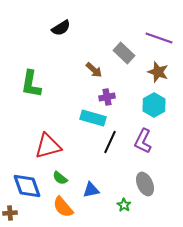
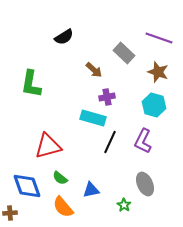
black semicircle: moved 3 px right, 9 px down
cyan hexagon: rotated 15 degrees counterclockwise
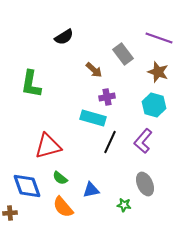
gray rectangle: moved 1 px left, 1 px down; rotated 10 degrees clockwise
purple L-shape: rotated 15 degrees clockwise
green star: rotated 24 degrees counterclockwise
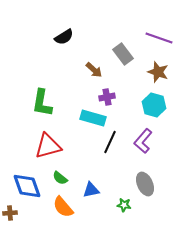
green L-shape: moved 11 px right, 19 px down
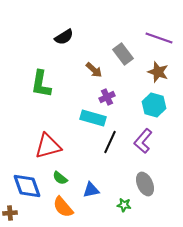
purple cross: rotated 14 degrees counterclockwise
green L-shape: moved 1 px left, 19 px up
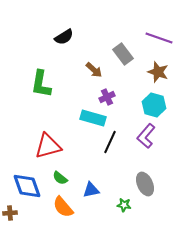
purple L-shape: moved 3 px right, 5 px up
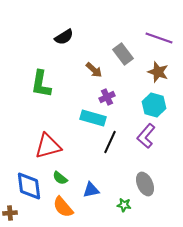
blue diamond: moved 2 px right; rotated 12 degrees clockwise
